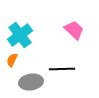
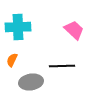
cyan cross: moved 2 px left, 8 px up; rotated 35 degrees clockwise
black line: moved 3 px up
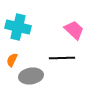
cyan cross: rotated 15 degrees clockwise
black line: moved 8 px up
gray ellipse: moved 6 px up
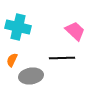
pink trapezoid: moved 1 px right, 1 px down
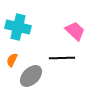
gray ellipse: rotated 35 degrees counterclockwise
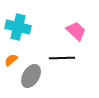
pink trapezoid: moved 1 px right
orange semicircle: moved 1 px left; rotated 24 degrees clockwise
gray ellipse: rotated 15 degrees counterclockwise
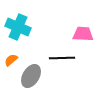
cyan cross: rotated 10 degrees clockwise
pink trapezoid: moved 7 px right, 3 px down; rotated 40 degrees counterclockwise
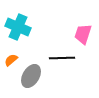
pink trapezoid: rotated 75 degrees counterclockwise
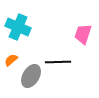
black line: moved 4 px left, 4 px down
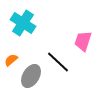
cyan cross: moved 5 px right, 4 px up; rotated 10 degrees clockwise
pink trapezoid: moved 7 px down
black line: rotated 45 degrees clockwise
